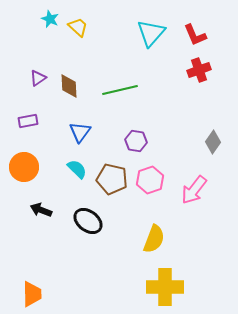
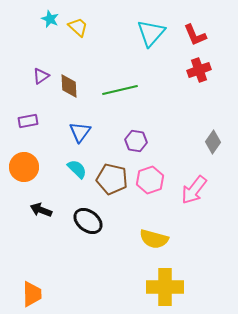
purple triangle: moved 3 px right, 2 px up
yellow semicircle: rotated 84 degrees clockwise
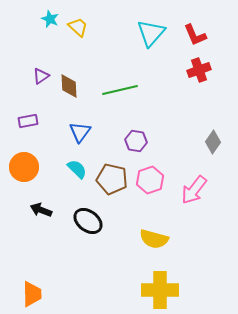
yellow cross: moved 5 px left, 3 px down
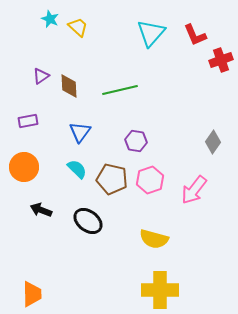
red cross: moved 22 px right, 10 px up
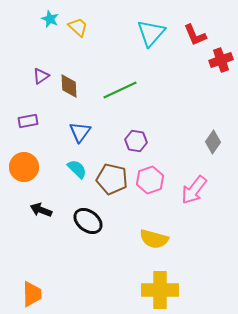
green line: rotated 12 degrees counterclockwise
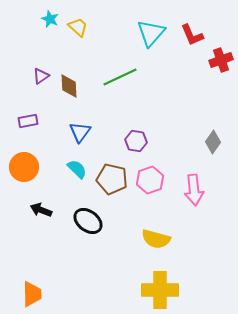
red L-shape: moved 3 px left
green line: moved 13 px up
pink arrow: rotated 44 degrees counterclockwise
yellow semicircle: moved 2 px right
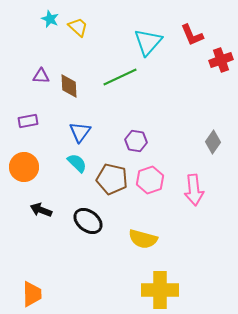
cyan triangle: moved 3 px left, 9 px down
purple triangle: rotated 36 degrees clockwise
cyan semicircle: moved 6 px up
yellow semicircle: moved 13 px left
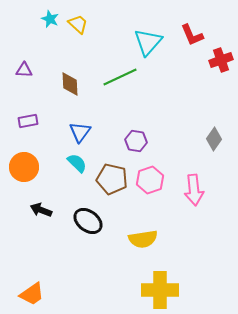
yellow trapezoid: moved 3 px up
purple triangle: moved 17 px left, 6 px up
brown diamond: moved 1 px right, 2 px up
gray diamond: moved 1 px right, 3 px up
yellow semicircle: rotated 24 degrees counterclockwise
orange trapezoid: rotated 56 degrees clockwise
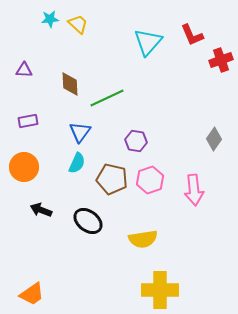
cyan star: rotated 30 degrees counterclockwise
green line: moved 13 px left, 21 px down
cyan semicircle: rotated 70 degrees clockwise
